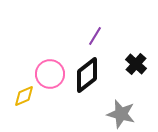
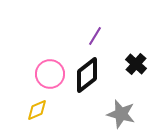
yellow diamond: moved 13 px right, 14 px down
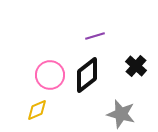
purple line: rotated 42 degrees clockwise
black cross: moved 2 px down
pink circle: moved 1 px down
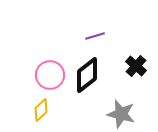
yellow diamond: moved 4 px right; rotated 20 degrees counterclockwise
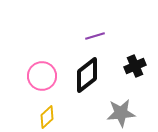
black cross: moved 1 px left; rotated 25 degrees clockwise
pink circle: moved 8 px left, 1 px down
yellow diamond: moved 6 px right, 7 px down
gray star: moved 1 px up; rotated 20 degrees counterclockwise
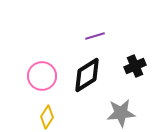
black diamond: rotated 6 degrees clockwise
yellow diamond: rotated 15 degrees counterclockwise
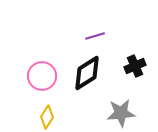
black diamond: moved 2 px up
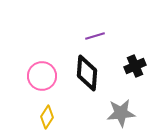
black diamond: rotated 54 degrees counterclockwise
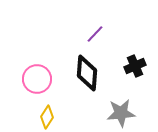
purple line: moved 2 px up; rotated 30 degrees counterclockwise
pink circle: moved 5 px left, 3 px down
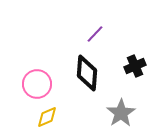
pink circle: moved 5 px down
gray star: rotated 28 degrees counterclockwise
yellow diamond: rotated 35 degrees clockwise
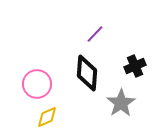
gray star: moved 10 px up
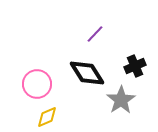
black diamond: rotated 36 degrees counterclockwise
gray star: moved 3 px up
